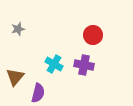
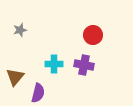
gray star: moved 2 px right, 1 px down
cyan cross: rotated 30 degrees counterclockwise
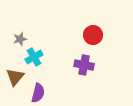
gray star: moved 9 px down
cyan cross: moved 20 px left, 7 px up; rotated 30 degrees counterclockwise
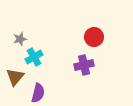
red circle: moved 1 px right, 2 px down
purple cross: rotated 24 degrees counterclockwise
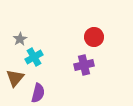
gray star: rotated 16 degrees counterclockwise
brown triangle: moved 1 px down
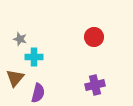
gray star: rotated 24 degrees counterclockwise
cyan cross: rotated 30 degrees clockwise
purple cross: moved 11 px right, 20 px down
